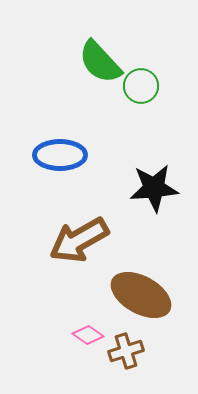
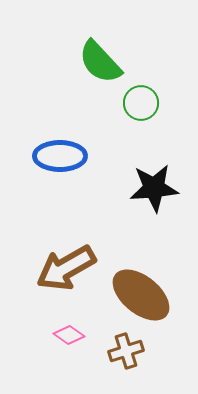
green circle: moved 17 px down
blue ellipse: moved 1 px down
brown arrow: moved 13 px left, 28 px down
brown ellipse: rotated 10 degrees clockwise
pink diamond: moved 19 px left
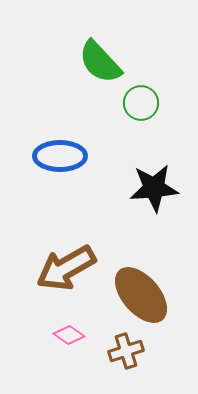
brown ellipse: rotated 10 degrees clockwise
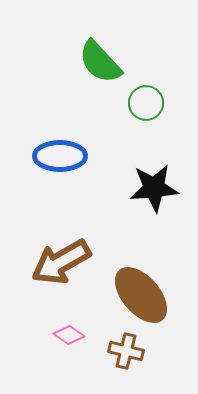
green circle: moved 5 px right
brown arrow: moved 5 px left, 6 px up
brown cross: rotated 32 degrees clockwise
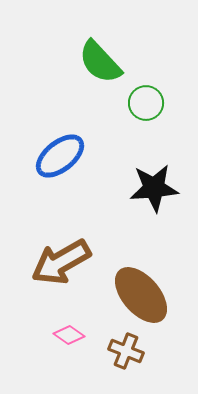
blue ellipse: rotated 39 degrees counterclockwise
brown cross: rotated 8 degrees clockwise
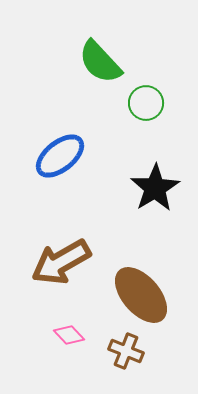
black star: moved 1 px right; rotated 27 degrees counterclockwise
pink diamond: rotated 12 degrees clockwise
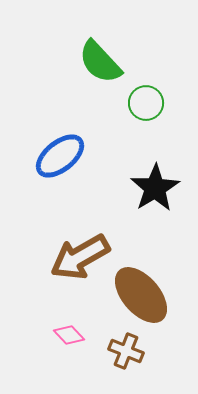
brown arrow: moved 19 px right, 5 px up
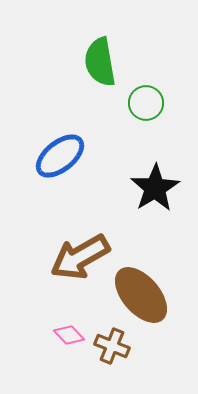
green semicircle: rotated 33 degrees clockwise
brown cross: moved 14 px left, 5 px up
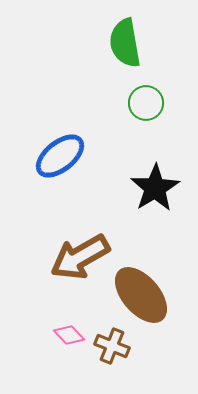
green semicircle: moved 25 px right, 19 px up
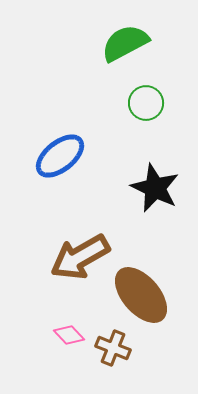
green semicircle: rotated 72 degrees clockwise
black star: rotated 15 degrees counterclockwise
brown cross: moved 1 px right, 2 px down
